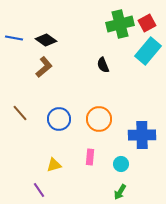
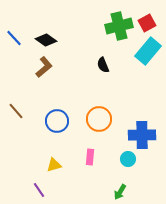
green cross: moved 1 px left, 2 px down
blue line: rotated 36 degrees clockwise
brown line: moved 4 px left, 2 px up
blue circle: moved 2 px left, 2 px down
cyan circle: moved 7 px right, 5 px up
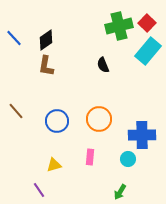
red square: rotated 18 degrees counterclockwise
black diamond: rotated 70 degrees counterclockwise
brown L-shape: moved 2 px right, 1 px up; rotated 140 degrees clockwise
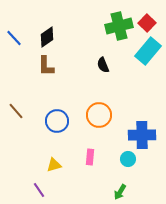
black diamond: moved 1 px right, 3 px up
brown L-shape: rotated 10 degrees counterclockwise
orange circle: moved 4 px up
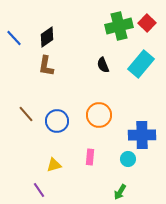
cyan rectangle: moved 7 px left, 13 px down
brown L-shape: rotated 10 degrees clockwise
brown line: moved 10 px right, 3 px down
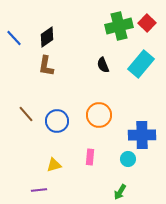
purple line: rotated 63 degrees counterclockwise
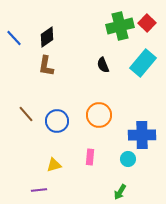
green cross: moved 1 px right
cyan rectangle: moved 2 px right, 1 px up
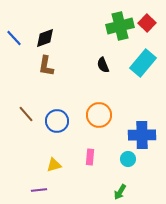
black diamond: moved 2 px left, 1 px down; rotated 15 degrees clockwise
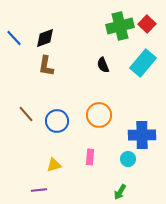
red square: moved 1 px down
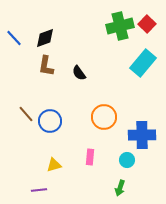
black semicircle: moved 24 px left, 8 px down; rotated 14 degrees counterclockwise
orange circle: moved 5 px right, 2 px down
blue circle: moved 7 px left
cyan circle: moved 1 px left, 1 px down
green arrow: moved 4 px up; rotated 14 degrees counterclockwise
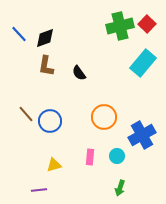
blue line: moved 5 px right, 4 px up
blue cross: rotated 28 degrees counterclockwise
cyan circle: moved 10 px left, 4 px up
